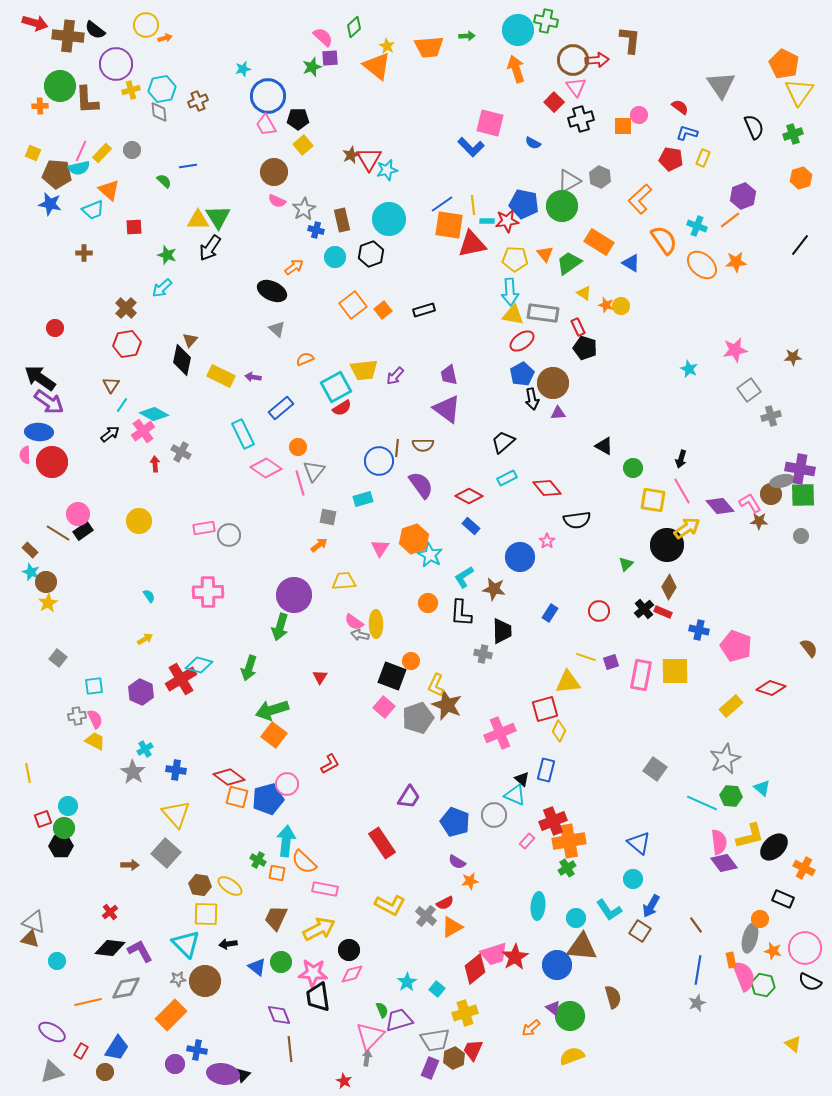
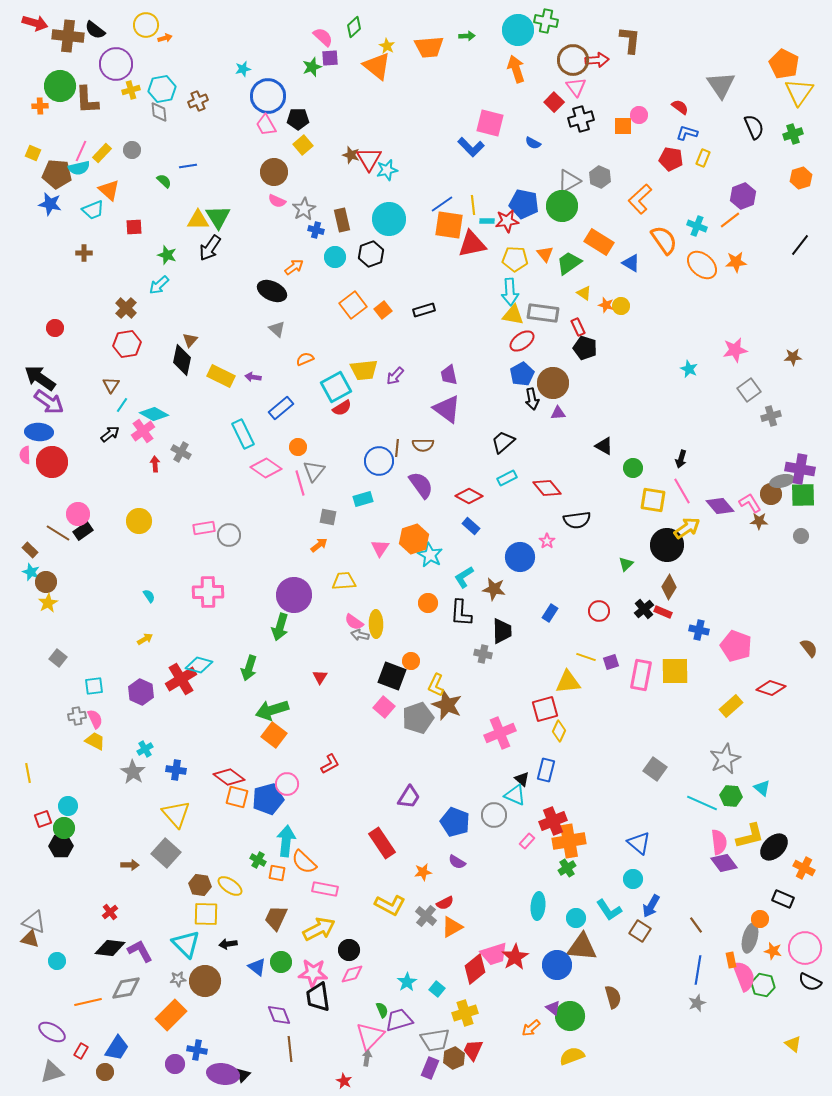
brown star at (351, 155): rotated 30 degrees counterclockwise
cyan arrow at (162, 288): moved 3 px left, 3 px up
orange star at (470, 881): moved 47 px left, 9 px up
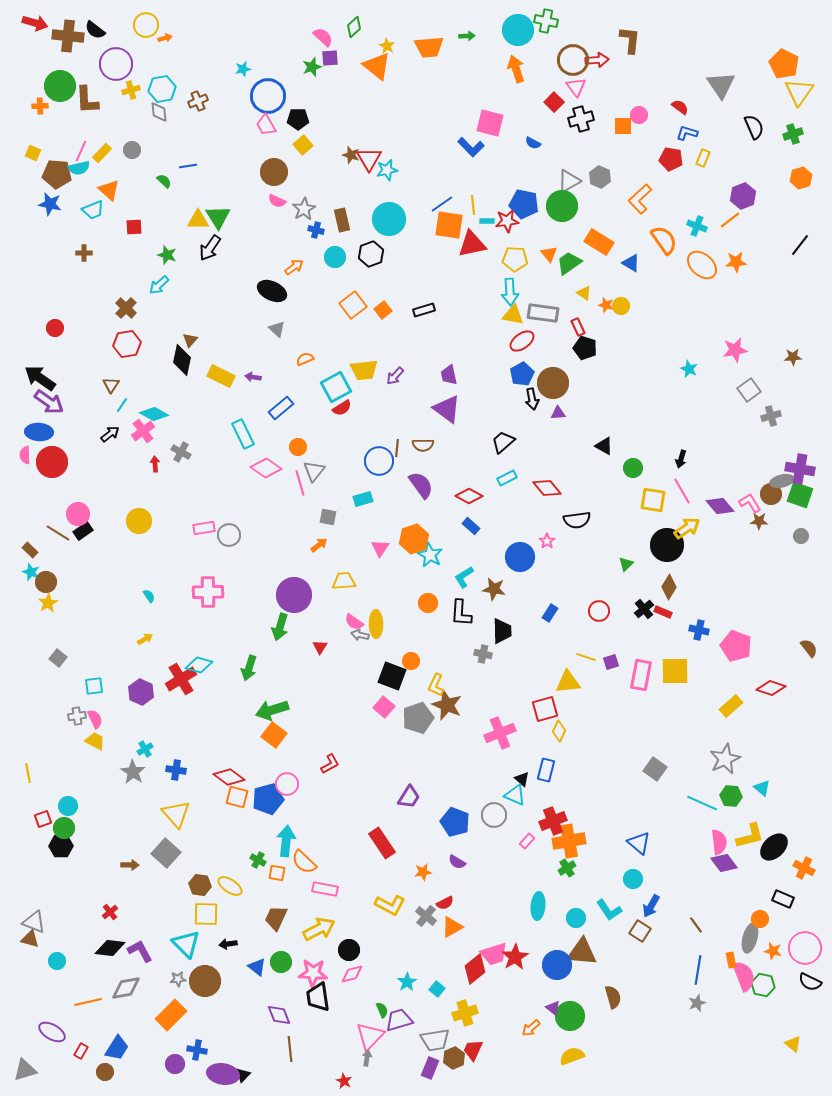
orange triangle at (545, 254): moved 4 px right
green square at (803, 495): moved 3 px left; rotated 20 degrees clockwise
red triangle at (320, 677): moved 30 px up
brown triangle at (582, 947): moved 5 px down
gray triangle at (52, 1072): moved 27 px left, 2 px up
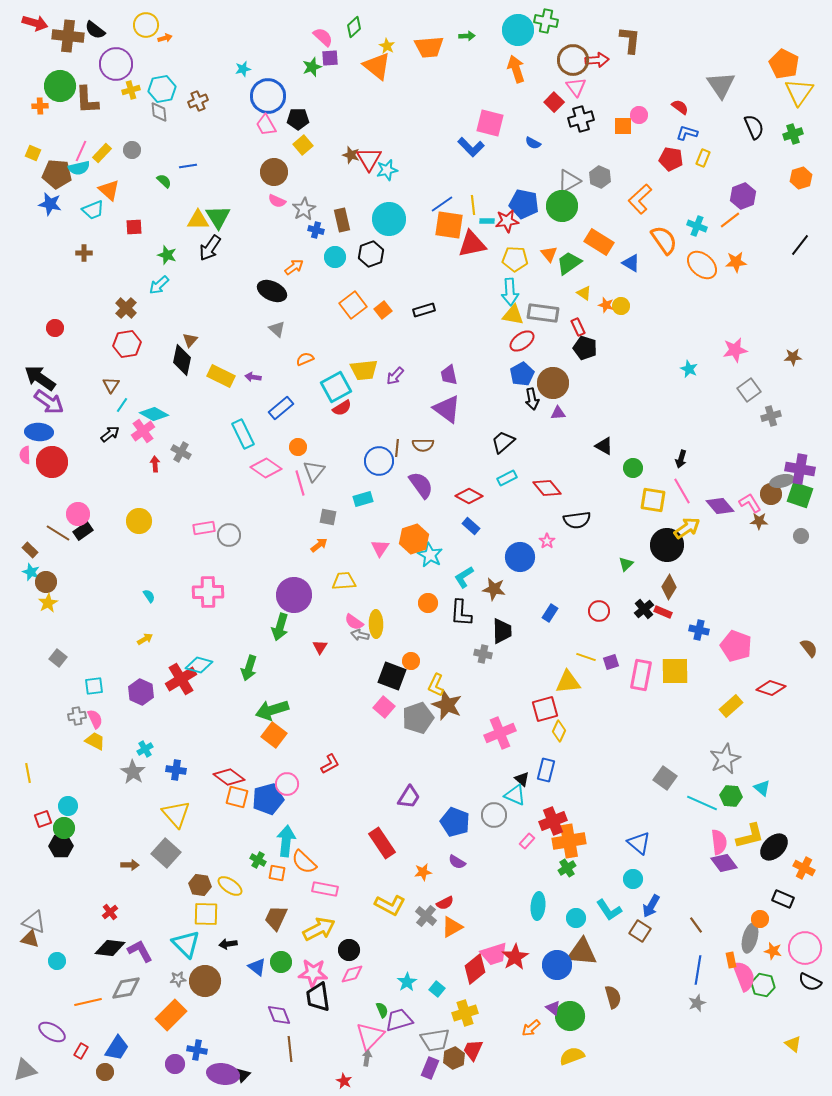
gray square at (655, 769): moved 10 px right, 9 px down
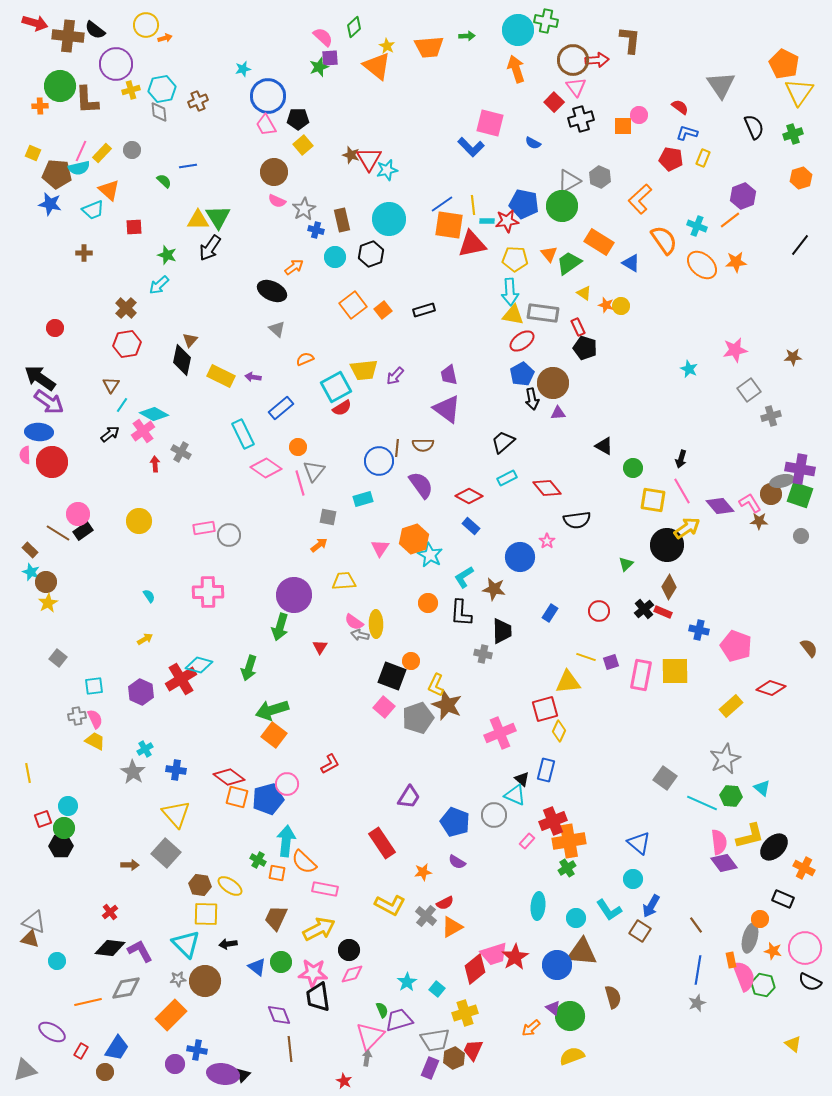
green star at (312, 67): moved 7 px right
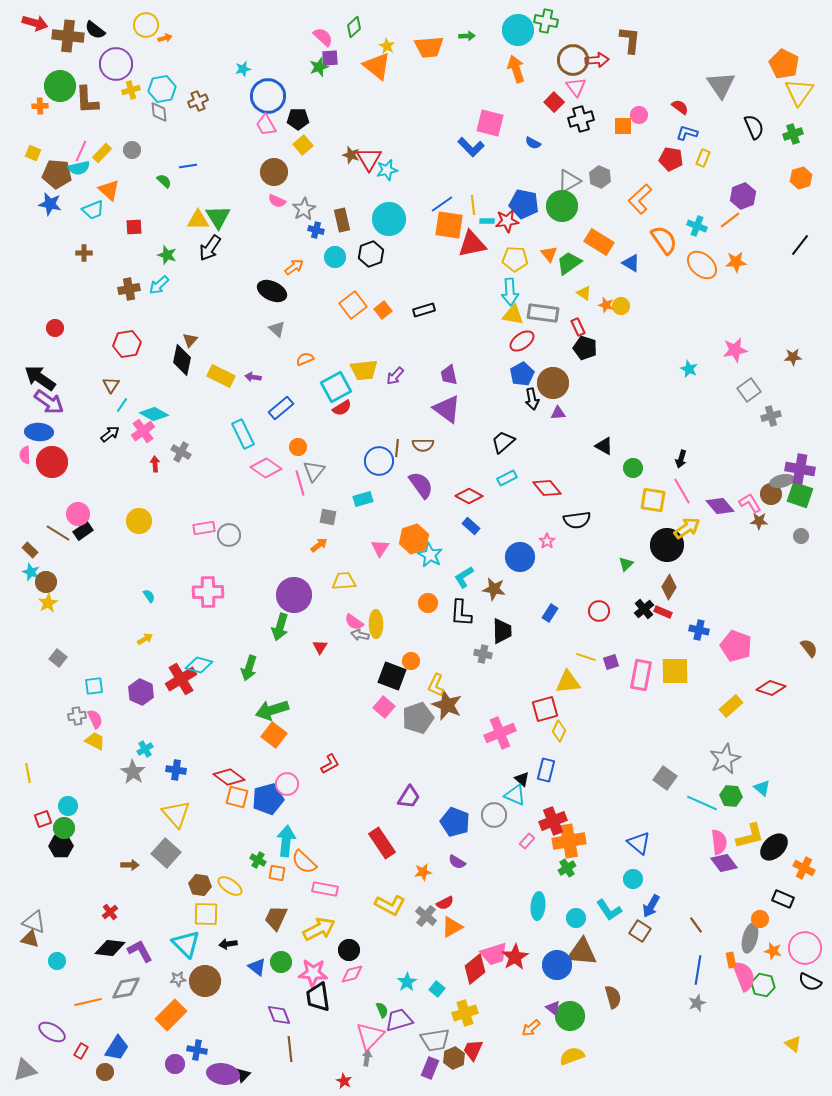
brown cross at (126, 308): moved 3 px right, 19 px up; rotated 35 degrees clockwise
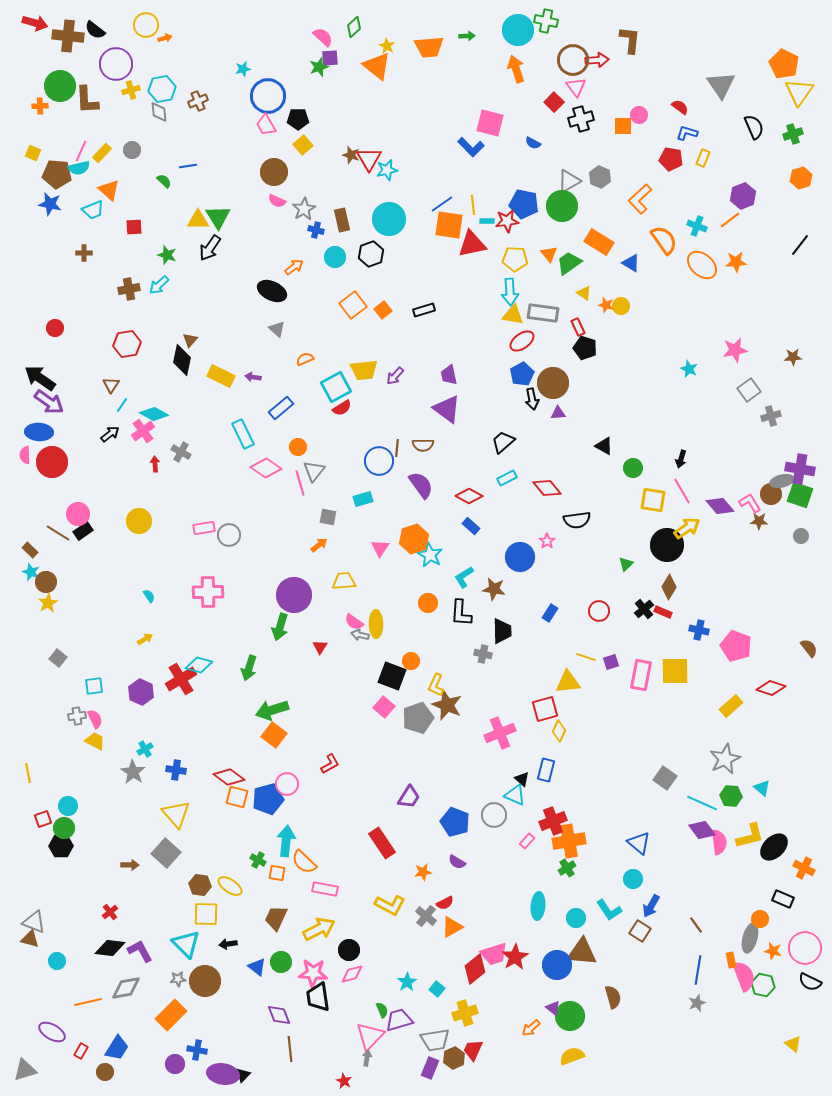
purple diamond at (724, 863): moved 22 px left, 33 px up
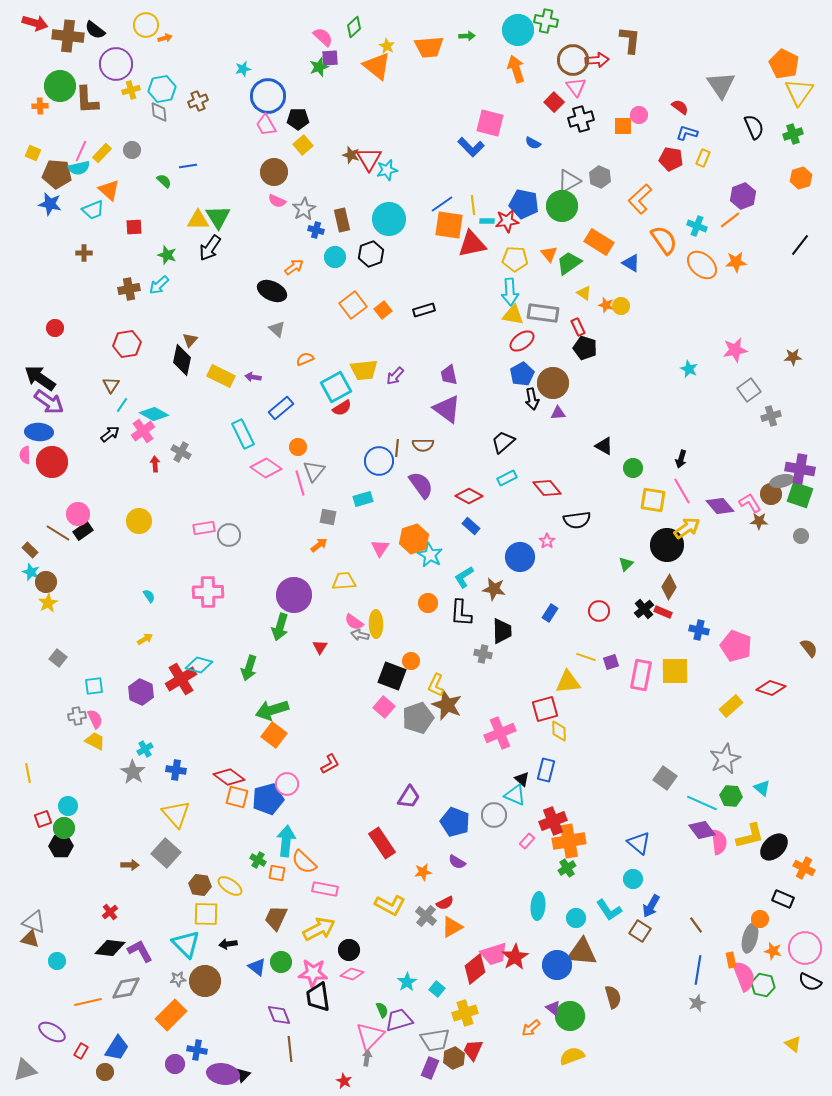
yellow diamond at (559, 731): rotated 25 degrees counterclockwise
pink diamond at (352, 974): rotated 30 degrees clockwise
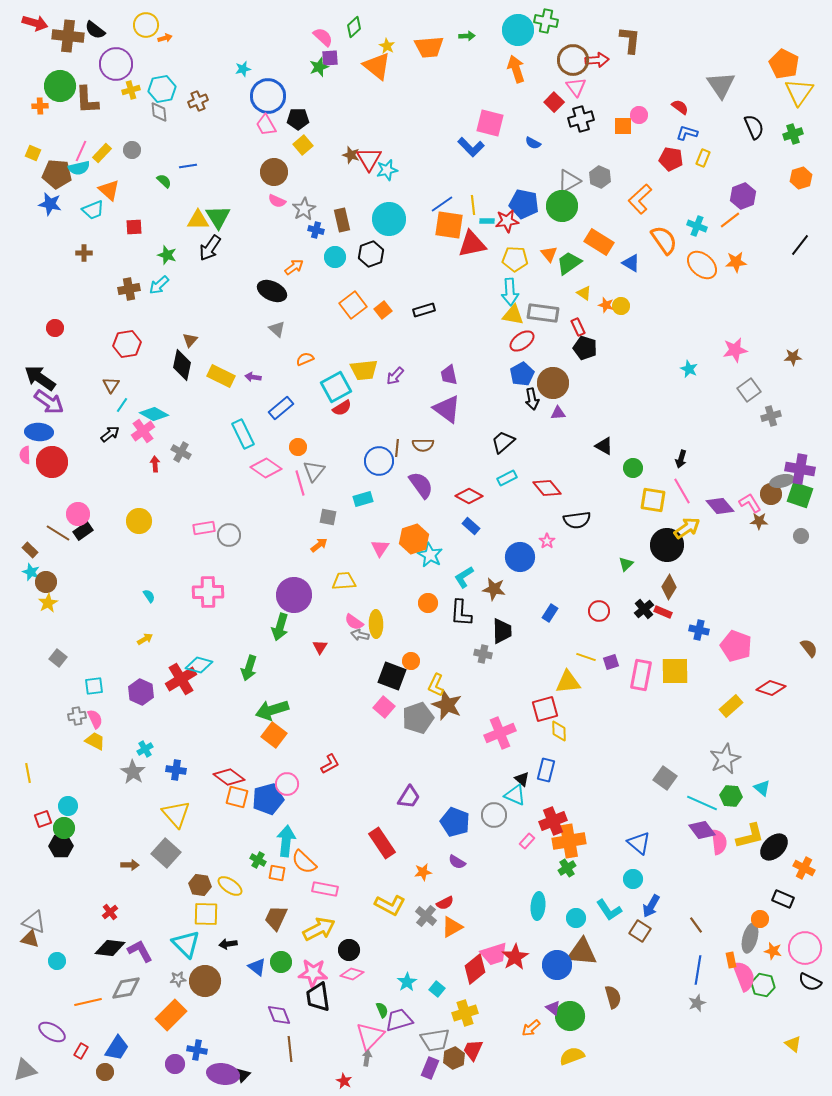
black diamond at (182, 360): moved 5 px down
